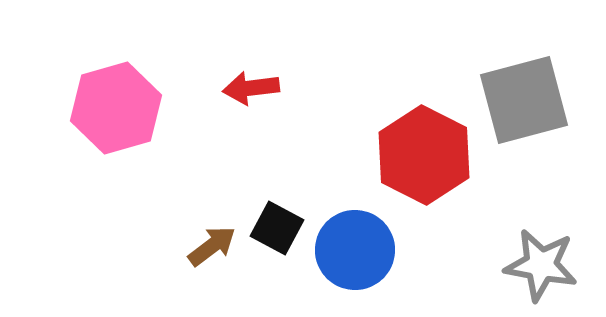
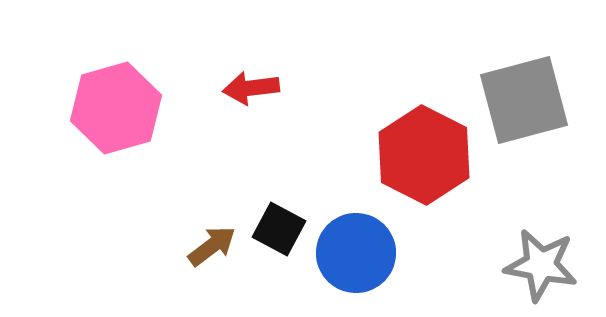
black square: moved 2 px right, 1 px down
blue circle: moved 1 px right, 3 px down
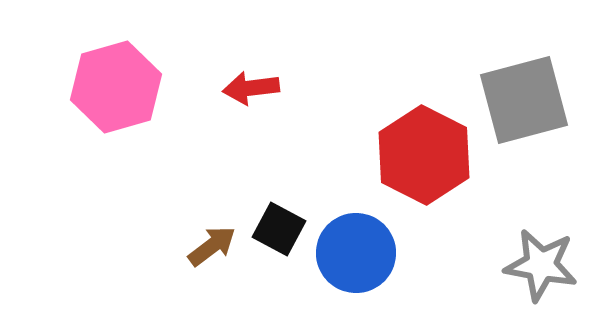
pink hexagon: moved 21 px up
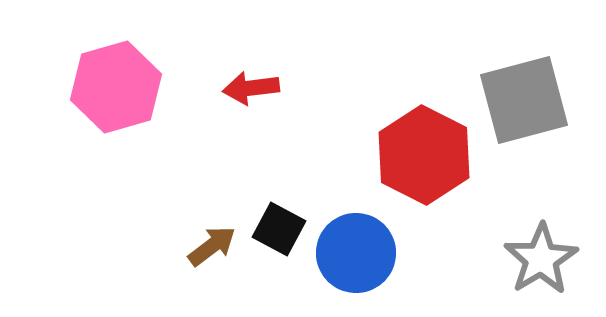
gray star: moved 6 px up; rotated 30 degrees clockwise
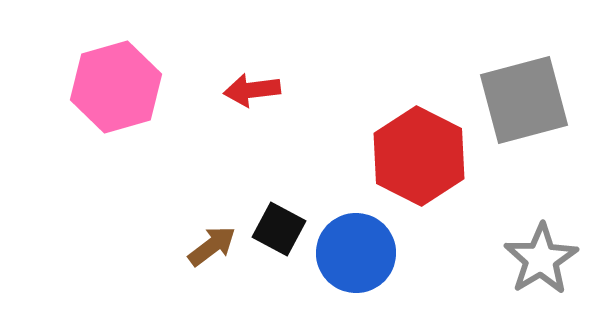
red arrow: moved 1 px right, 2 px down
red hexagon: moved 5 px left, 1 px down
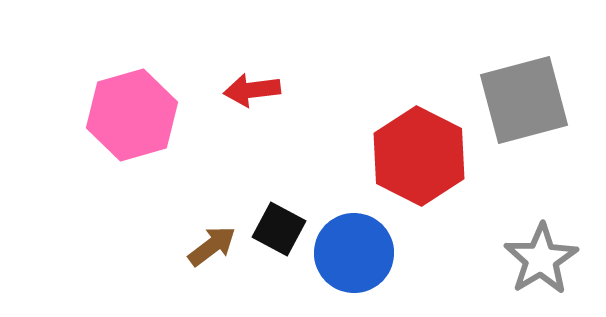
pink hexagon: moved 16 px right, 28 px down
blue circle: moved 2 px left
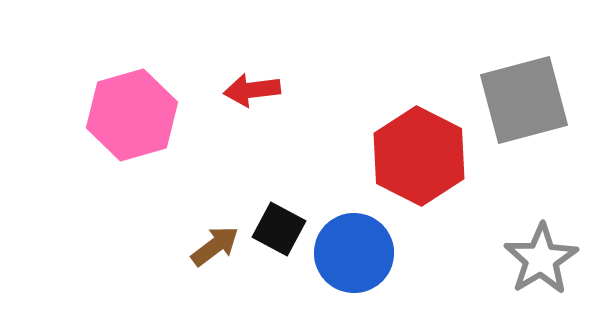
brown arrow: moved 3 px right
